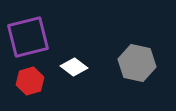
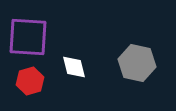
purple square: rotated 18 degrees clockwise
white diamond: rotated 40 degrees clockwise
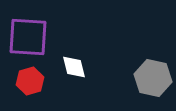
gray hexagon: moved 16 px right, 15 px down
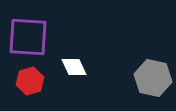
white diamond: rotated 12 degrees counterclockwise
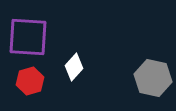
white diamond: rotated 68 degrees clockwise
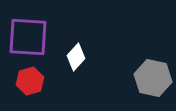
white diamond: moved 2 px right, 10 px up
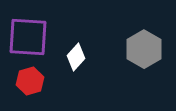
gray hexagon: moved 9 px left, 29 px up; rotated 18 degrees clockwise
